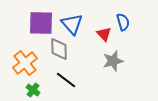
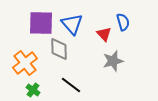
black line: moved 5 px right, 5 px down
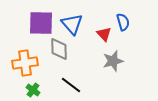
orange cross: rotated 30 degrees clockwise
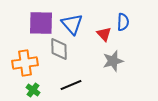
blue semicircle: rotated 18 degrees clockwise
black line: rotated 60 degrees counterclockwise
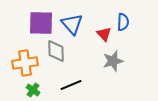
gray diamond: moved 3 px left, 2 px down
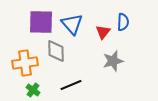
purple square: moved 1 px up
red triangle: moved 1 px left, 2 px up; rotated 21 degrees clockwise
